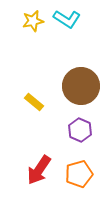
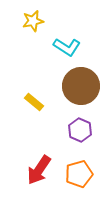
cyan L-shape: moved 28 px down
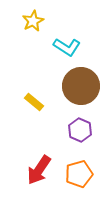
yellow star: rotated 15 degrees counterclockwise
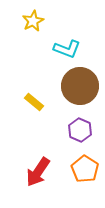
cyan L-shape: moved 2 px down; rotated 12 degrees counterclockwise
brown circle: moved 1 px left
red arrow: moved 1 px left, 2 px down
orange pentagon: moved 6 px right, 5 px up; rotated 24 degrees counterclockwise
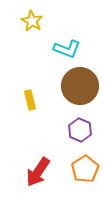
yellow star: moved 1 px left; rotated 15 degrees counterclockwise
yellow rectangle: moved 4 px left, 2 px up; rotated 36 degrees clockwise
orange pentagon: rotated 8 degrees clockwise
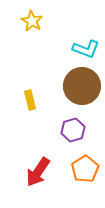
cyan L-shape: moved 19 px right
brown circle: moved 2 px right
purple hexagon: moved 7 px left; rotated 20 degrees clockwise
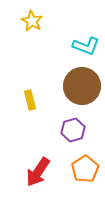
cyan L-shape: moved 3 px up
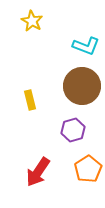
orange pentagon: moved 3 px right
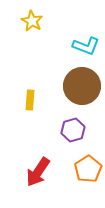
yellow rectangle: rotated 18 degrees clockwise
